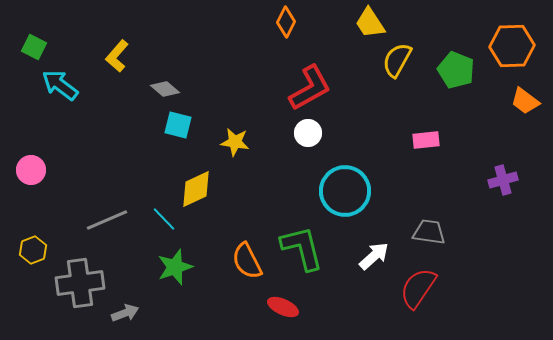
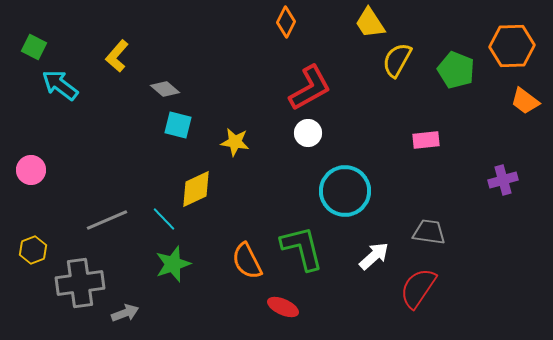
green star: moved 2 px left, 3 px up
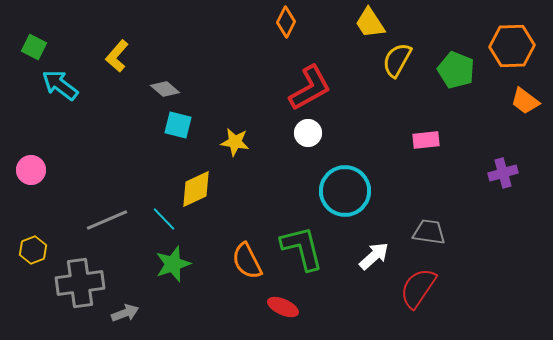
purple cross: moved 7 px up
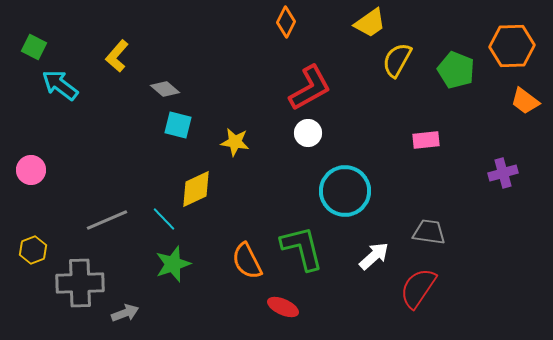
yellow trapezoid: rotated 92 degrees counterclockwise
gray cross: rotated 6 degrees clockwise
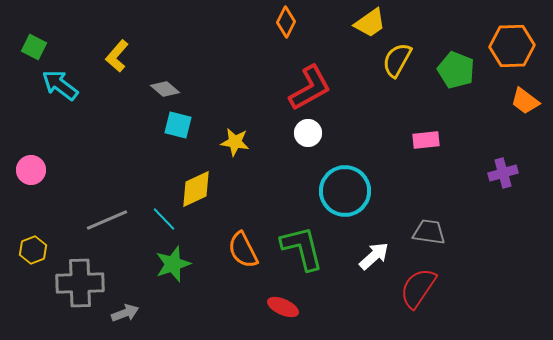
orange semicircle: moved 4 px left, 11 px up
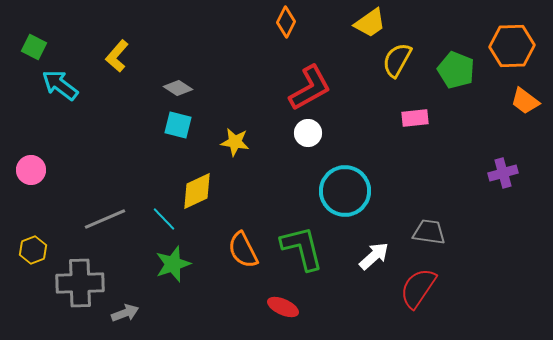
gray diamond: moved 13 px right, 1 px up; rotated 8 degrees counterclockwise
pink rectangle: moved 11 px left, 22 px up
yellow diamond: moved 1 px right, 2 px down
gray line: moved 2 px left, 1 px up
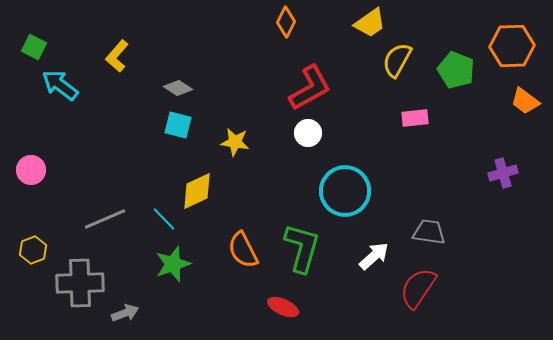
green L-shape: rotated 30 degrees clockwise
